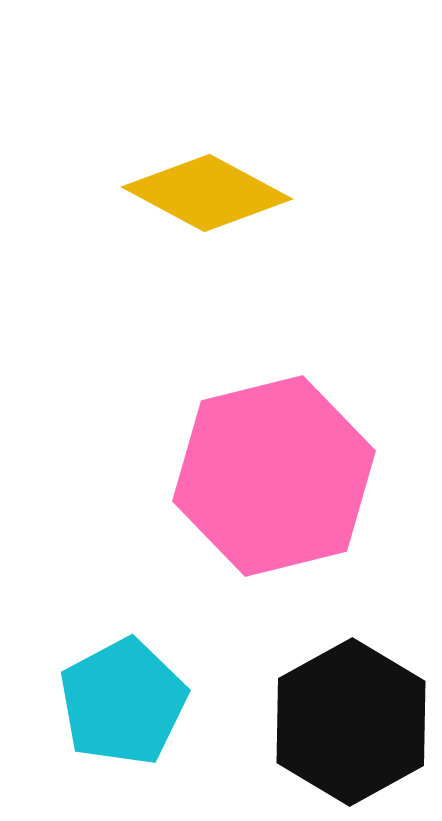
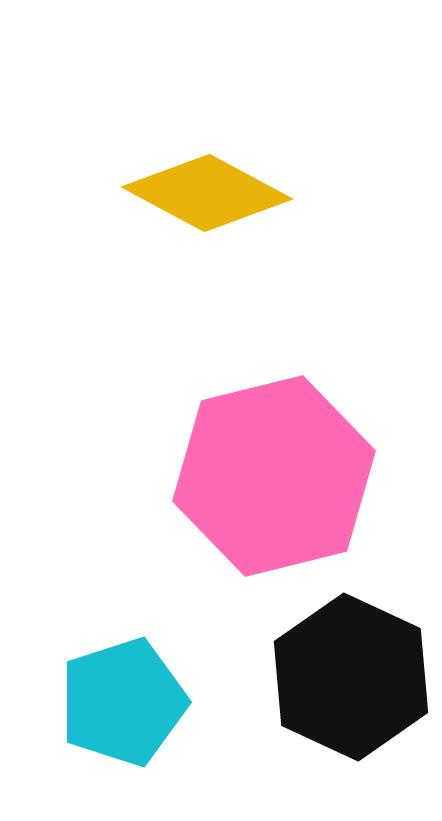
cyan pentagon: rotated 10 degrees clockwise
black hexagon: moved 45 px up; rotated 6 degrees counterclockwise
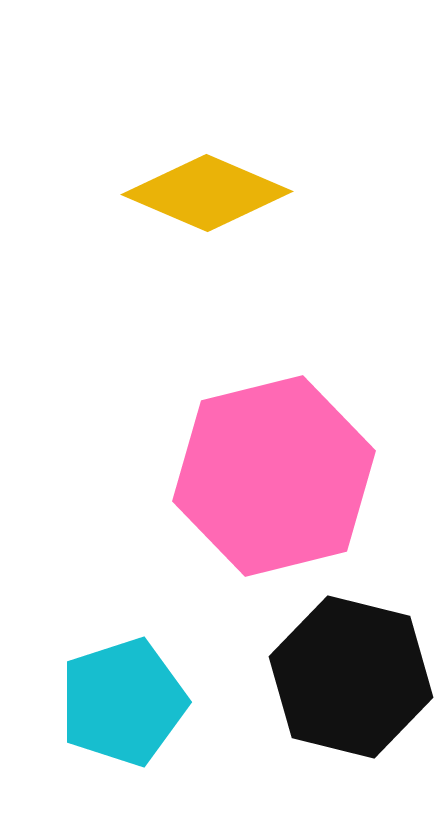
yellow diamond: rotated 5 degrees counterclockwise
black hexagon: rotated 11 degrees counterclockwise
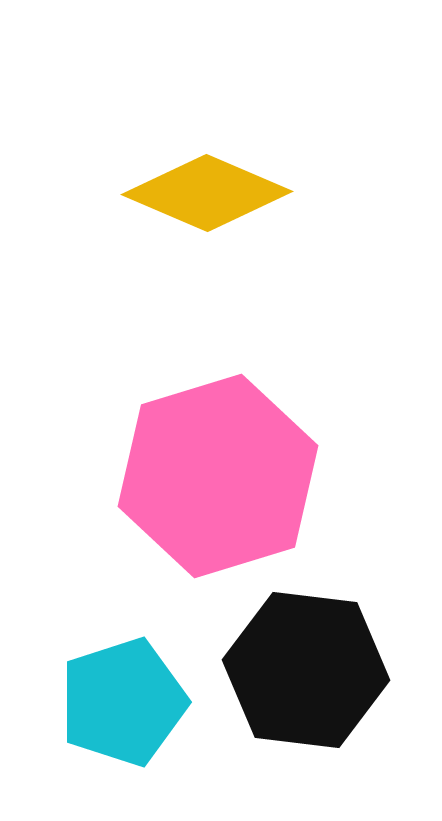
pink hexagon: moved 56 px left; rotated 3 degrees counterclockwise
black hexagon: moved 45 px left, 7 px up; rotated 7 degrees counterclockwise
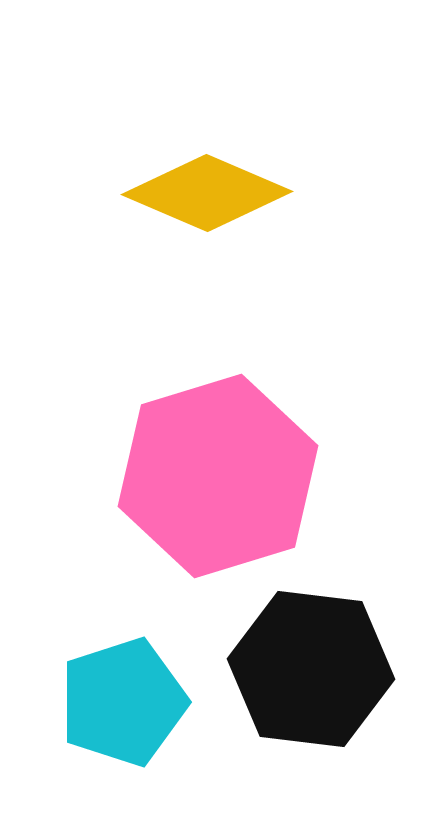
black hexagon: moved 5 px right, 1 px up
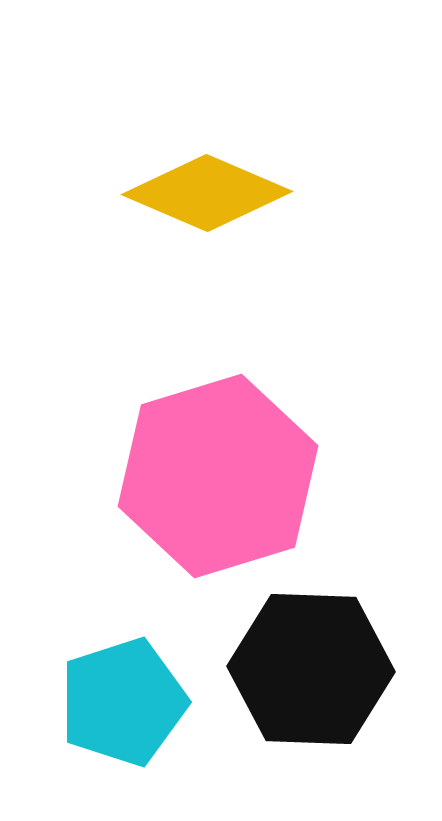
black hexagon: rotated 5 degrees counterclockwise
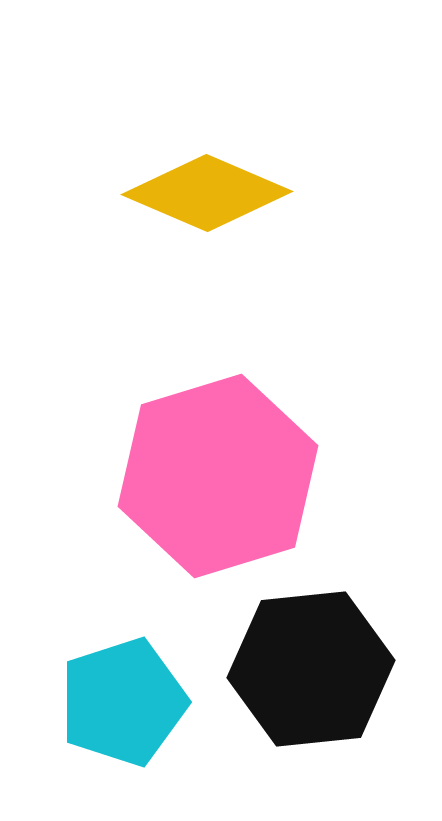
black hexagon: rotated 8 degrees counterclockwise
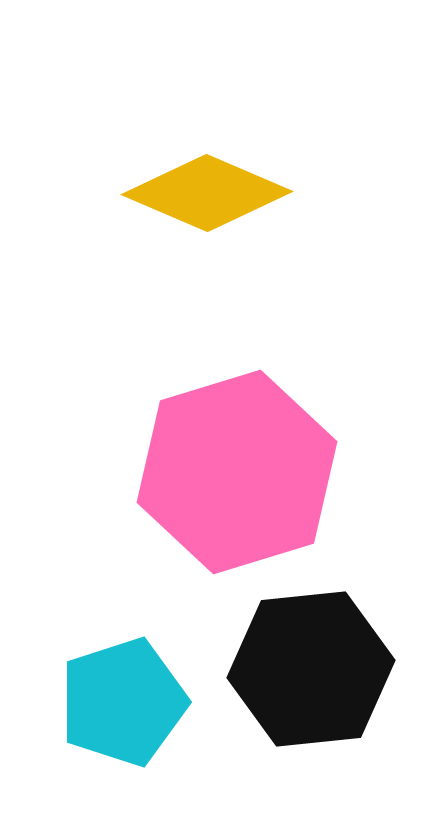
pink hexagon: moved 19 px right, 4 px up
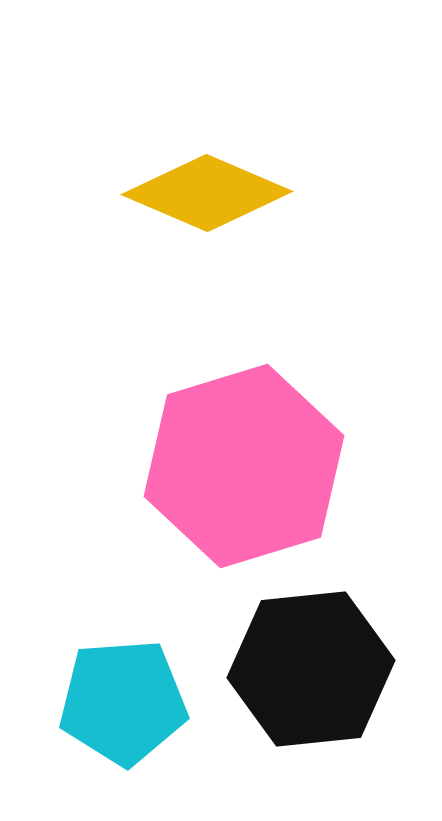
pink hexagon: moved 7 px right, 6 px up
cyan pentagon: rotated 14 degrees clockwise
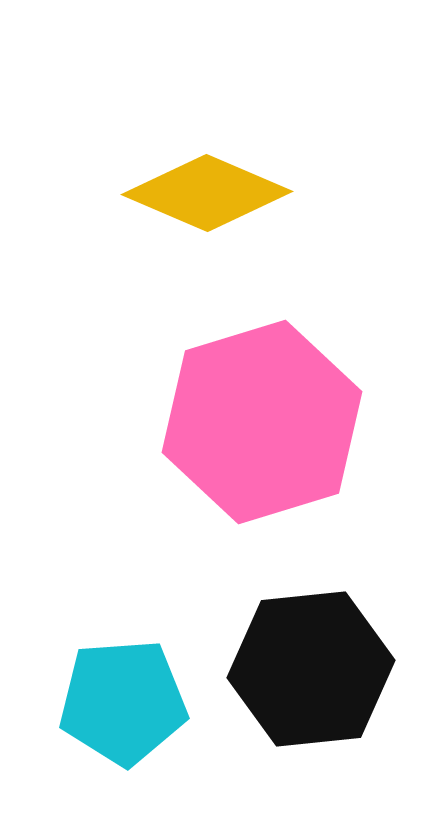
pink hexagon: moved 18 px right, 44 px up
